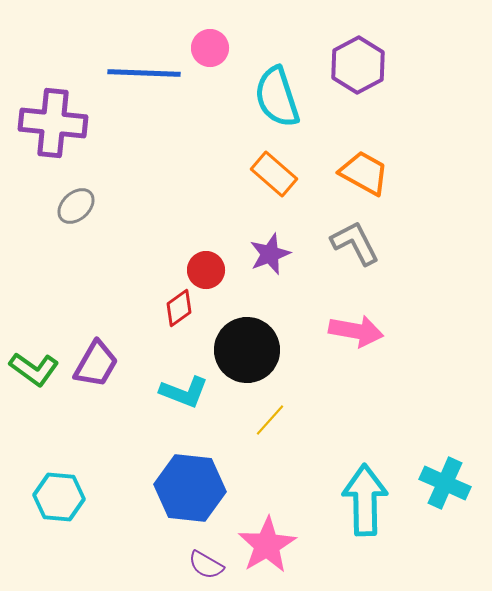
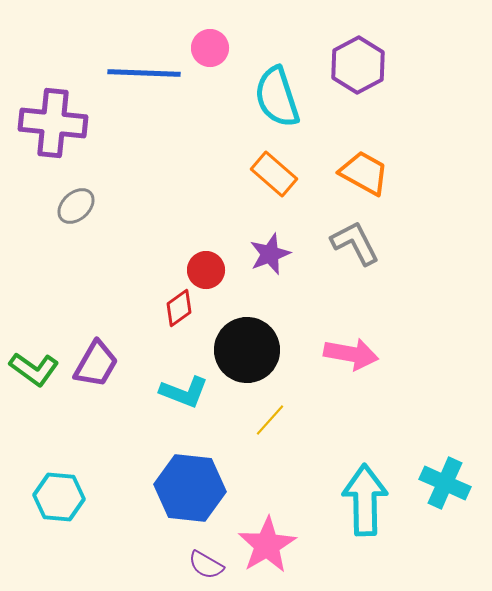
pink arrow: moved 5 px left, 23 px down
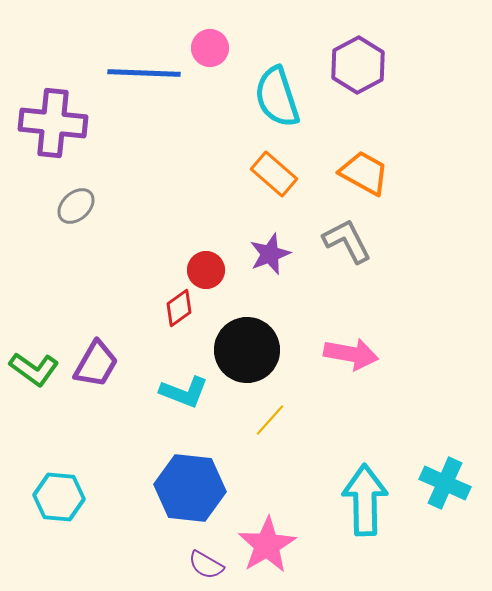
gray L-shape: moved 8 px left, 2 px up
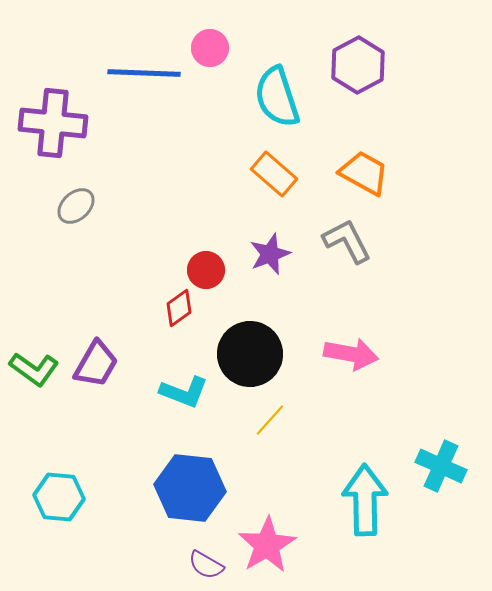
black circle: moved 3 px right, 4 px down
cyan cross: moved 4 px left, 17 px up
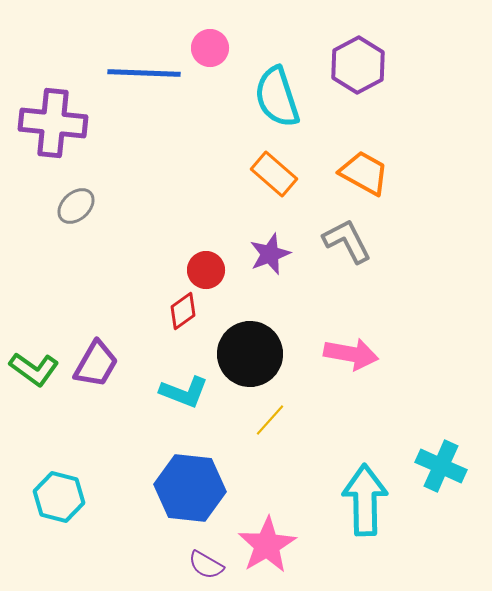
red diamond: moved 4 px right, 3 px down
cyan hexagon: rotated 9 degrees clockwise
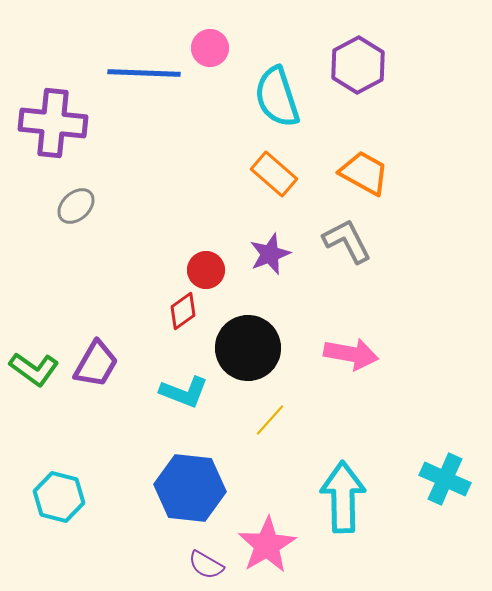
black circle: moved 2 px left, 6 px up
cyan cross: moved 4 px right, 13 px down
cyan arrow: moved 22 px left, 3 px up
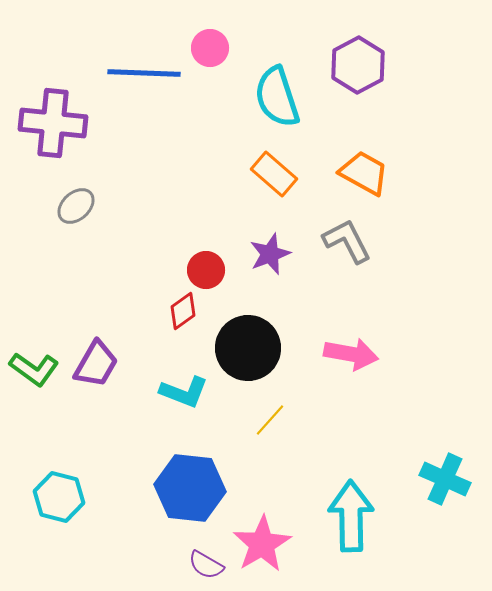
cyan arrow: moved 8 px right, 19 px down
pink star: moved 5 px left, 1 px up
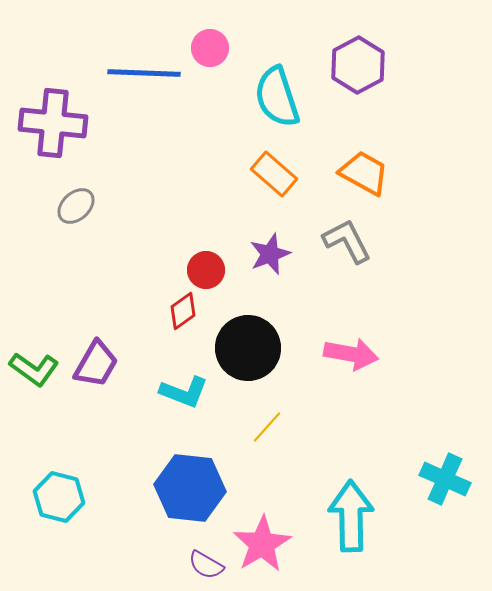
yellow line: moved 3 px left, 7 px down
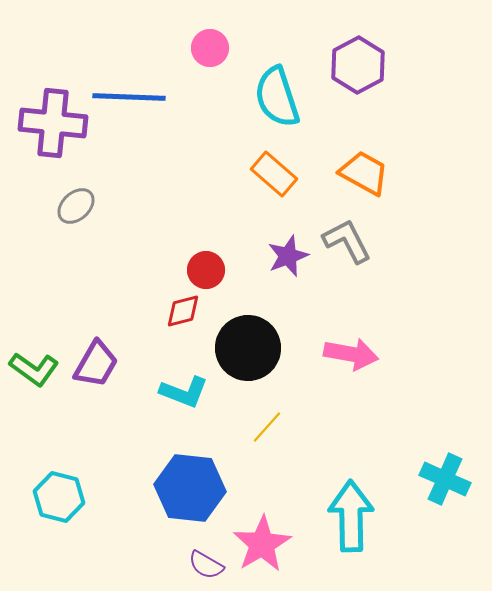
blue line: moved 15 px left, 24 px down
purple star: moved 18 px right, 2 px down
red diamond: rotated 21 degrees clockwise
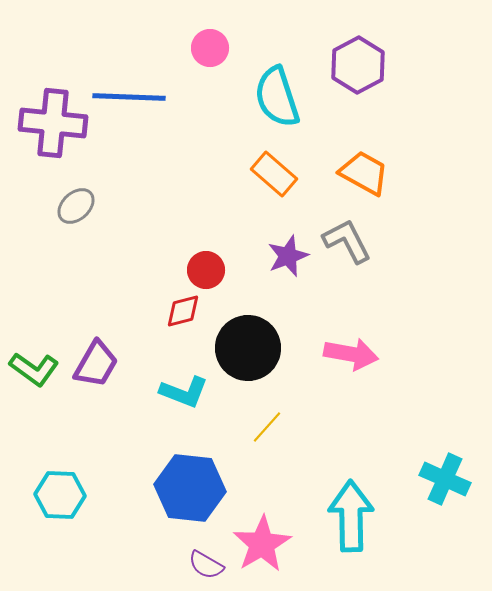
cyan hexagon: moved 1 px right, 2 px up; rotated 12 degrees counterclockwise
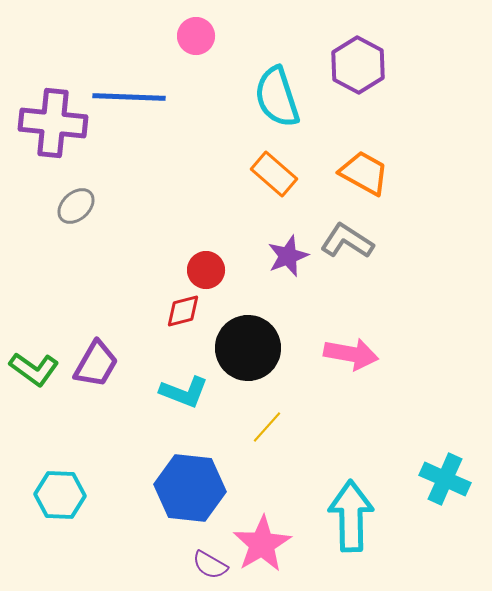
pink circle: moved 14 px left, 12 px up
purple hexagon: rotated 4 degrees counterclockwise
gray L-shape: rotated 30 degrees counterclockwise
purple semicircle: moved 4 px right
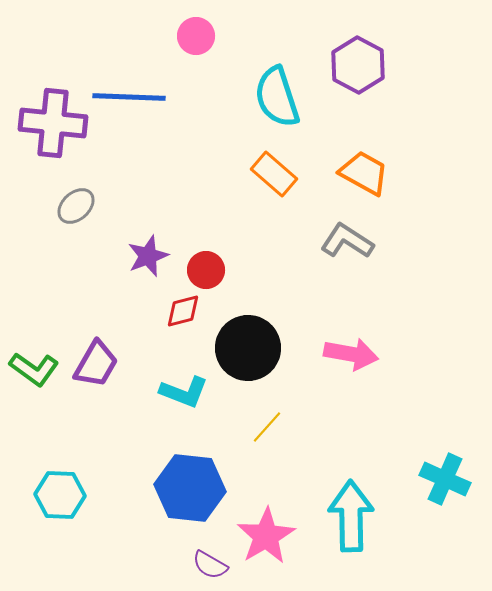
purple star: moved 140 px left
pink star: moved 4 px right, 8 px up
